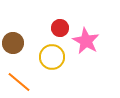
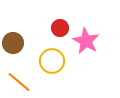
yellow circle: moved 4 px down
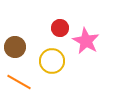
brown circle: moved 2 px right, 4 px down
orange line: rotated 10 degrees counterclockwise
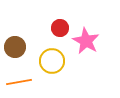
orange line: rotated 40 degrees counterclockwise
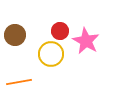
red circle: moved 3 px down
brown circle: moved 12 px up
yellow circle: moved 1 px left, 7 px up
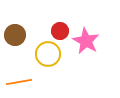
yellow circle: moved 3 px left
